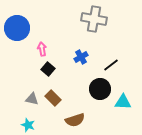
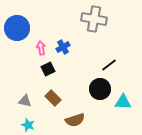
pink arrow: moved 1 px left, 1 px up
blue cross: moved 18 px left, 10 px up
black line: moved 2 px left
black square: rotated 24 degrees clockwise
gray triangle: moved 7 px left, 2 px down
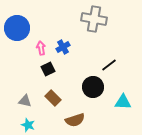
black circle: moved 7 px left, 2 px up
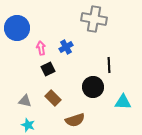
blue cross: moved 3 px right
black line: rotated 56 degrees counterclockwise
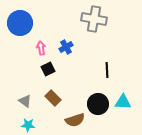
blue circle: moved 3 px right, 5 px up
black line: moved 2 px left, 5 px down
black circle: moved 5 px right, 17 px down
gray triangle: rotated 24 degrees clockwise
cyan star: rotated 16 degrees counterclockwise
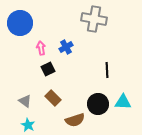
cyan star: rotated 24 degrees clockwise
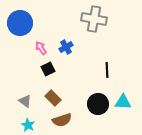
pink arrow: rotated 24 degrees counterclockwise
brown semicircle: moved 13 px left
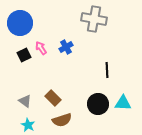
black square: moved 24 px left, 14 px up
cyan triangle: moved 1 px down
